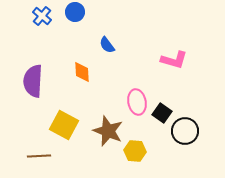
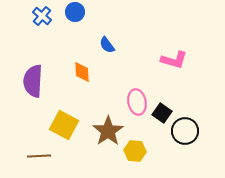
brown star: rotated 16 degrees clockwise
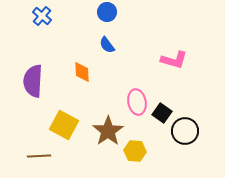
blue circle: moved 32 px right
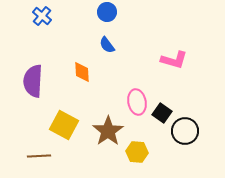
yellow hexagon: moved 2 px right, 1 px down
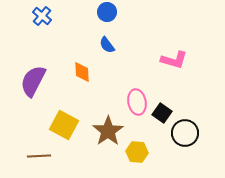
purple semicircle: rotated 24 degrees clockwise
black circle: moved 2 px down
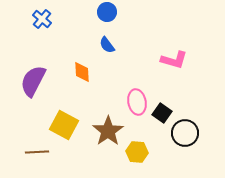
blue cross: moved 3 px down
brown line: moved 2 px left, 4 px up
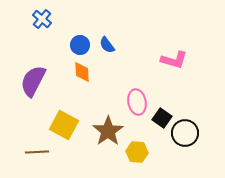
blue circle: moved 27 px left, 33 px down
black square: moved 5 px down
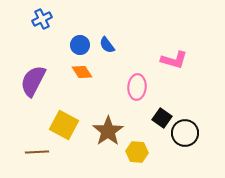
blue cross: rotated 24 degrees clockwise
orange diamond: rotated 30 degrees counterclockwise
pink ellipse: moved 15 px up; rotated 15 degrees clockwise
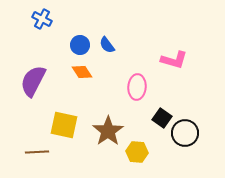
blue cross: rotated 36 degrees counterclockwise
yellow square: rotated 16 degrees counterclockwise
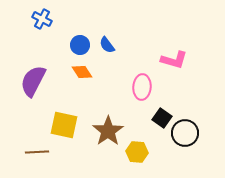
pink ellipse: moved 5 px right
